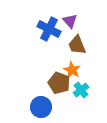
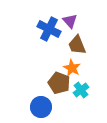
orange star: moved 2 px up
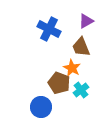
purple triangle: moved 16 px right; rotated 42 degrees clockwise
brown trapezoid: moved 4 px right, 2 px down
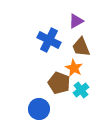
purple triangle: moved 10 px left
blue cross: moved 11 px down
orange star: moved 2 px right
blue circle: moved 2 px left, 2 px down
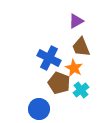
blue cross: moved 18 px down
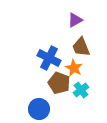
purple triangle: moved 1 px left, 1 px up
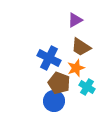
brown trapezoid: rotated 35 degrees counterclockwise
orange star: moved 2 px right; rotated 24 degrees clockwise
cyan cross: moved 6 px right, 3 px up; rotated 21 degrees counterclockwise
blue circle: moved 15 px right, 8 px up
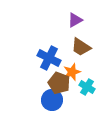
orange star: moved 4 px left, 4 px down
blue circle: moved 2 px left, 1 px up
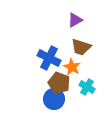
brown trapezoid: rotated 15 degrees counterclockwise
orange star: moved 5 px up; rotated 24 degrees counterclockwise
blue circle: moved 2 px right, 1 px up
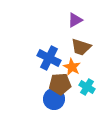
brown pentagon: moved 1 px right, 1 px down; rotated 25 degrees counterclockwise
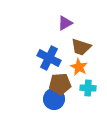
purple triangle: moved 10 px left, 3 px down
orange star: moved 7 px right
cyan cross: moved 1 px right, 1 px down; rotated 28 degrees counterclockwise
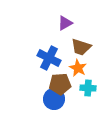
orange star: moved 1 px left, 1 px down
